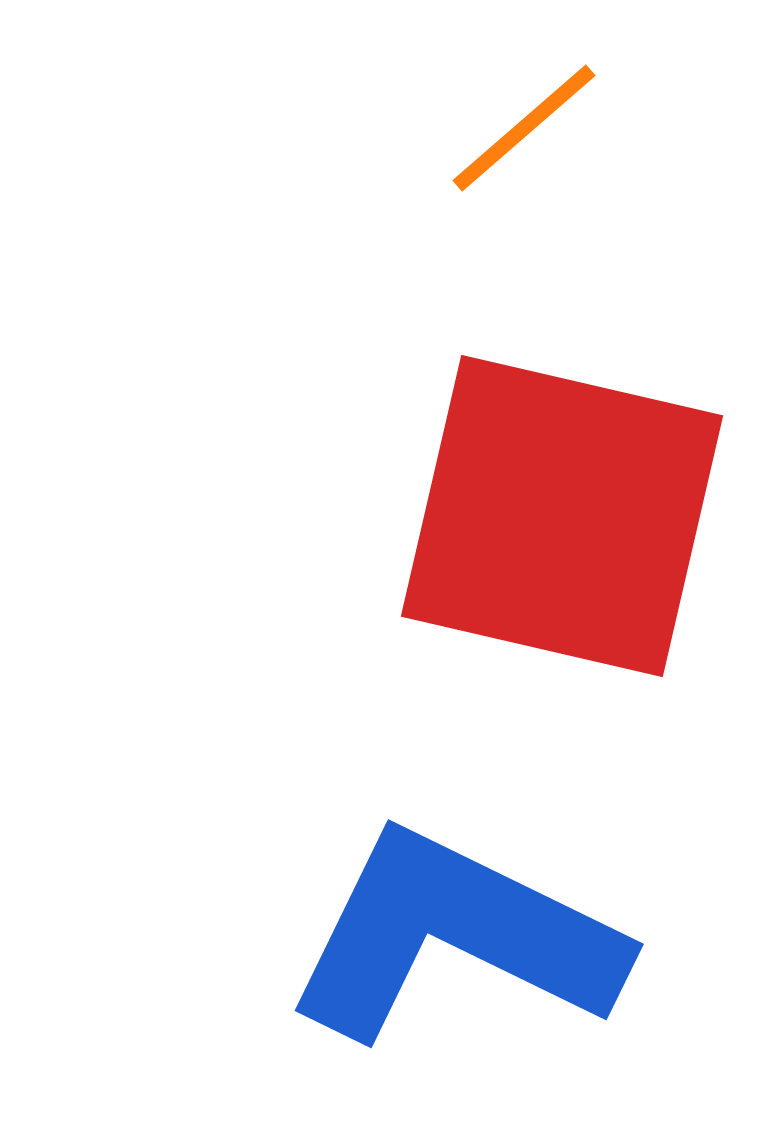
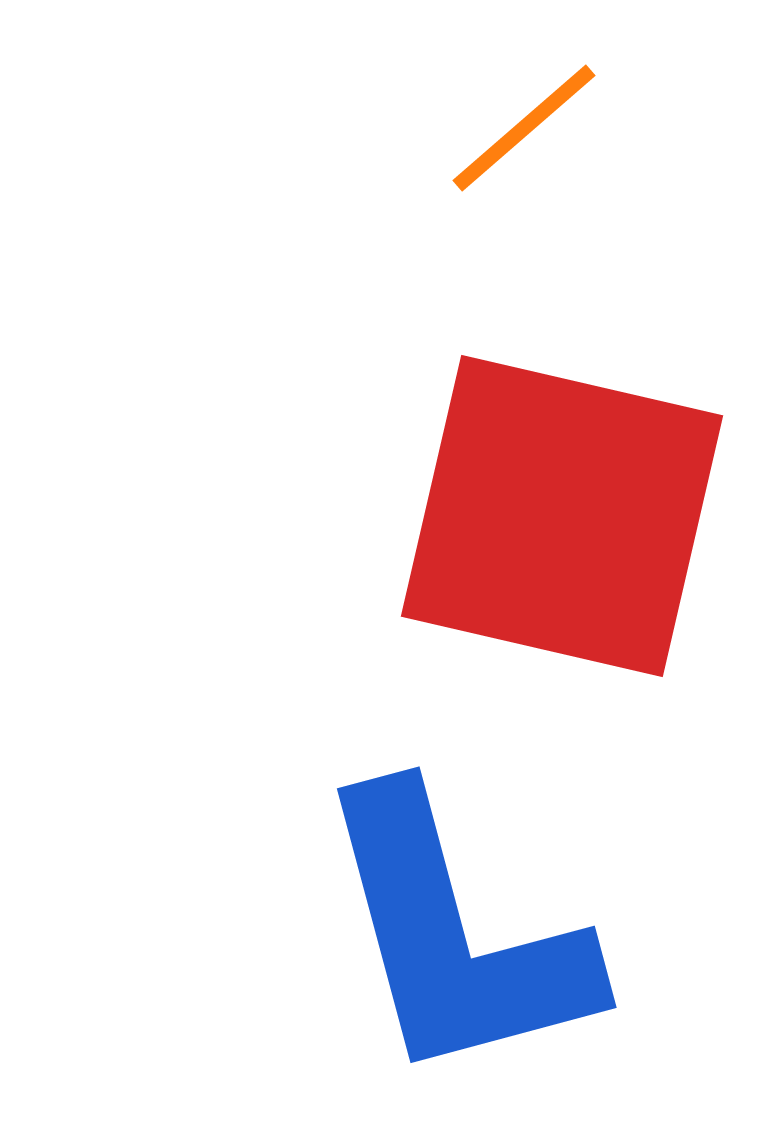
blue L-shape: rotated 131 degrees counterclockwise
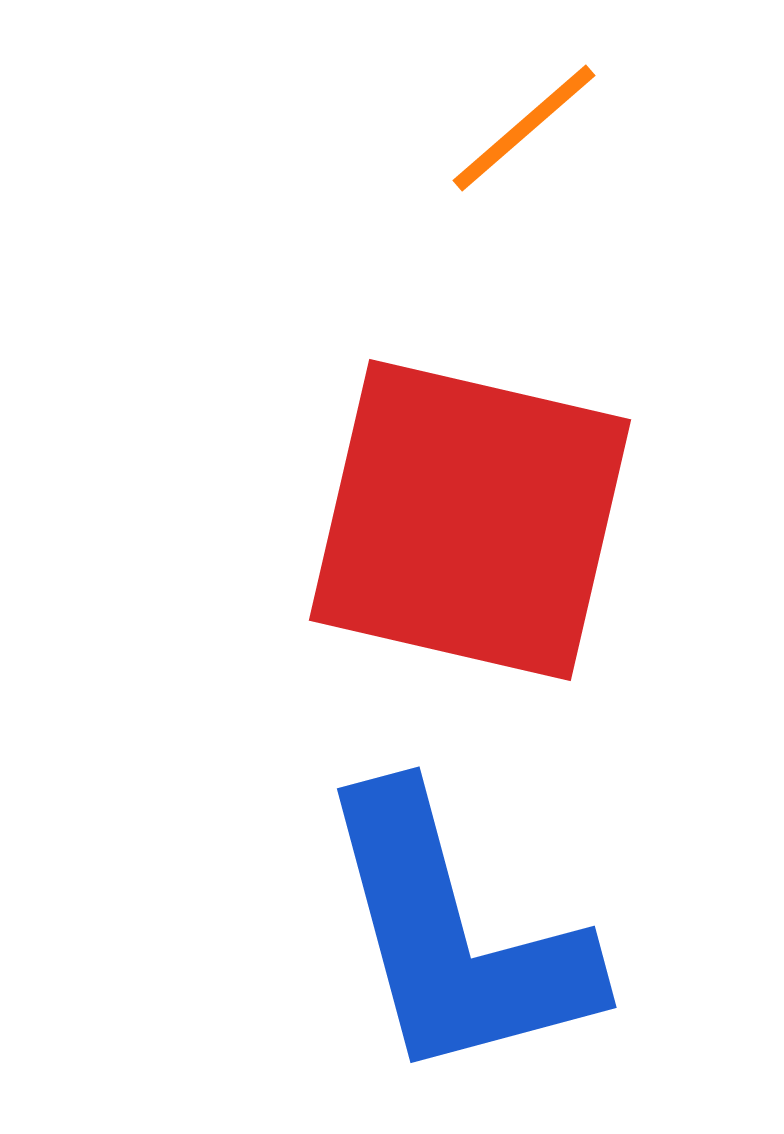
red square: moved 92 px left, 4 px down
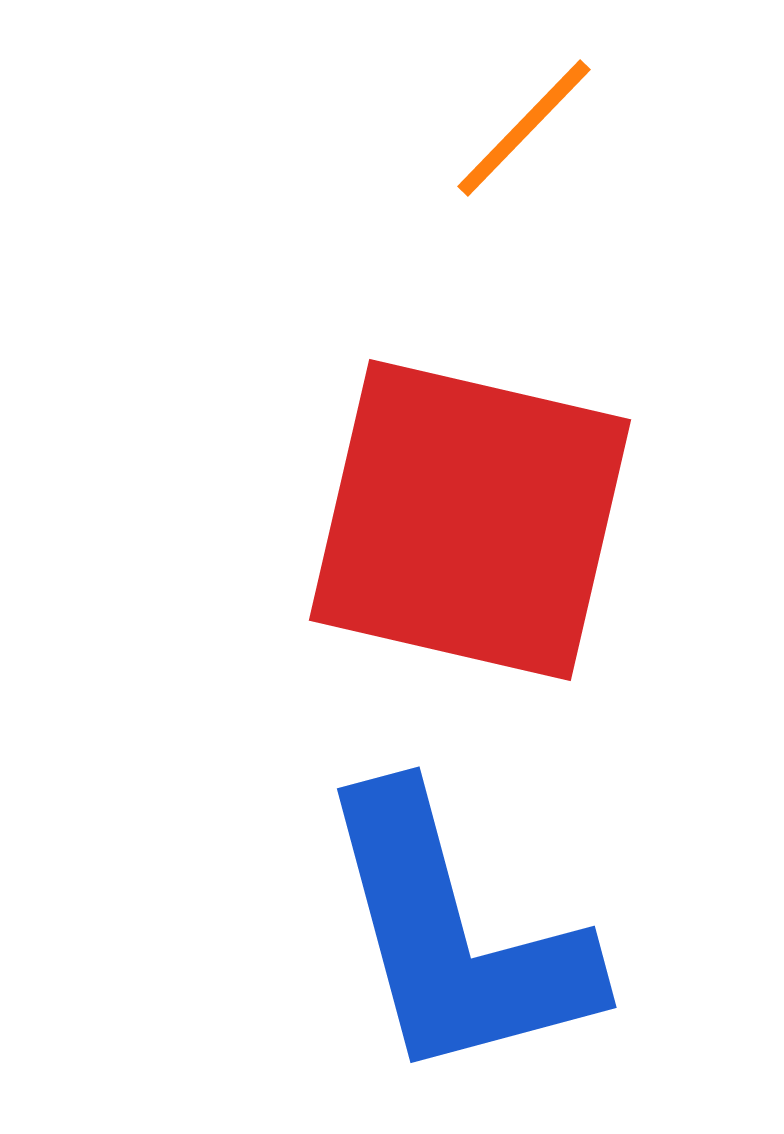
orange line: rotated 5 degrees counterclockwise
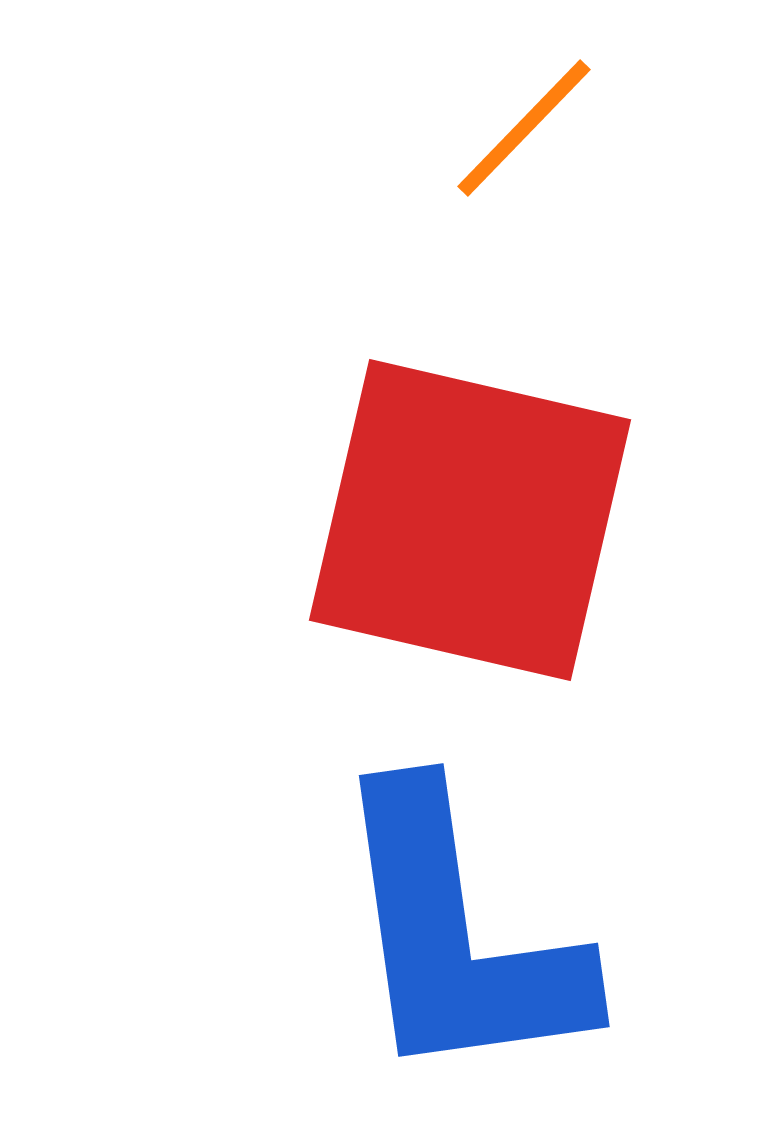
blue L-shape: moved 3 px right; rotated 7 degrees clockwise
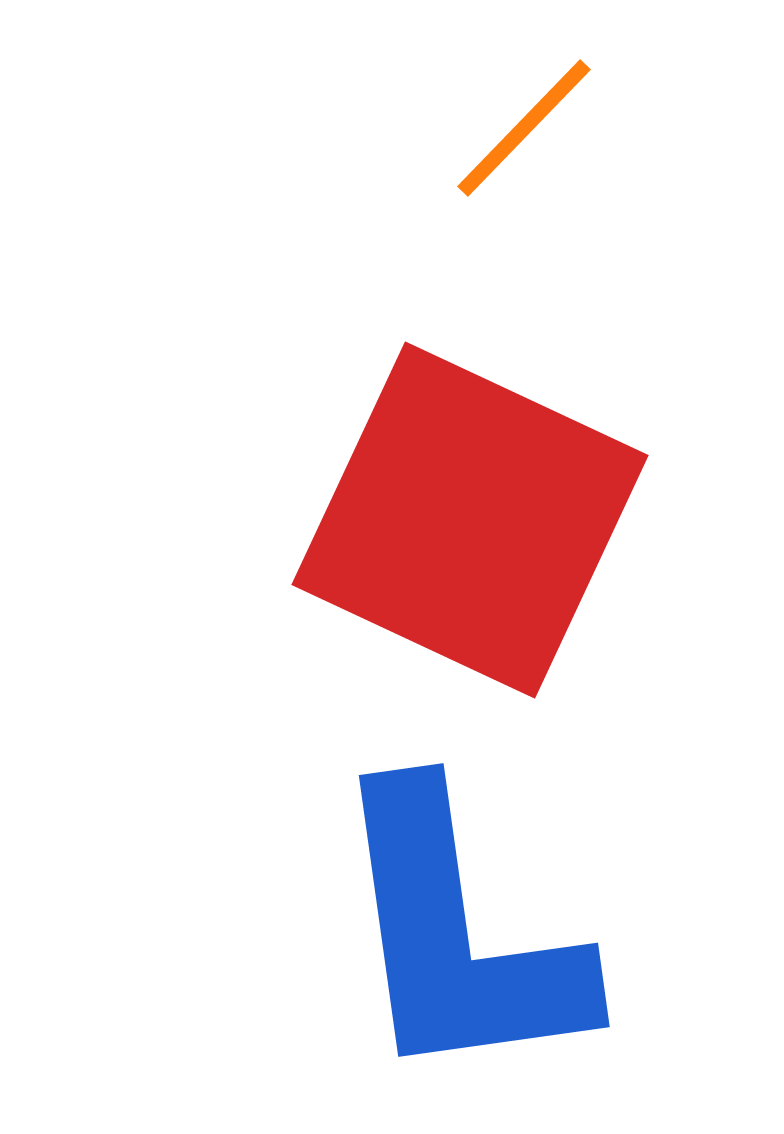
red square: rotated 12 degrees clockwise
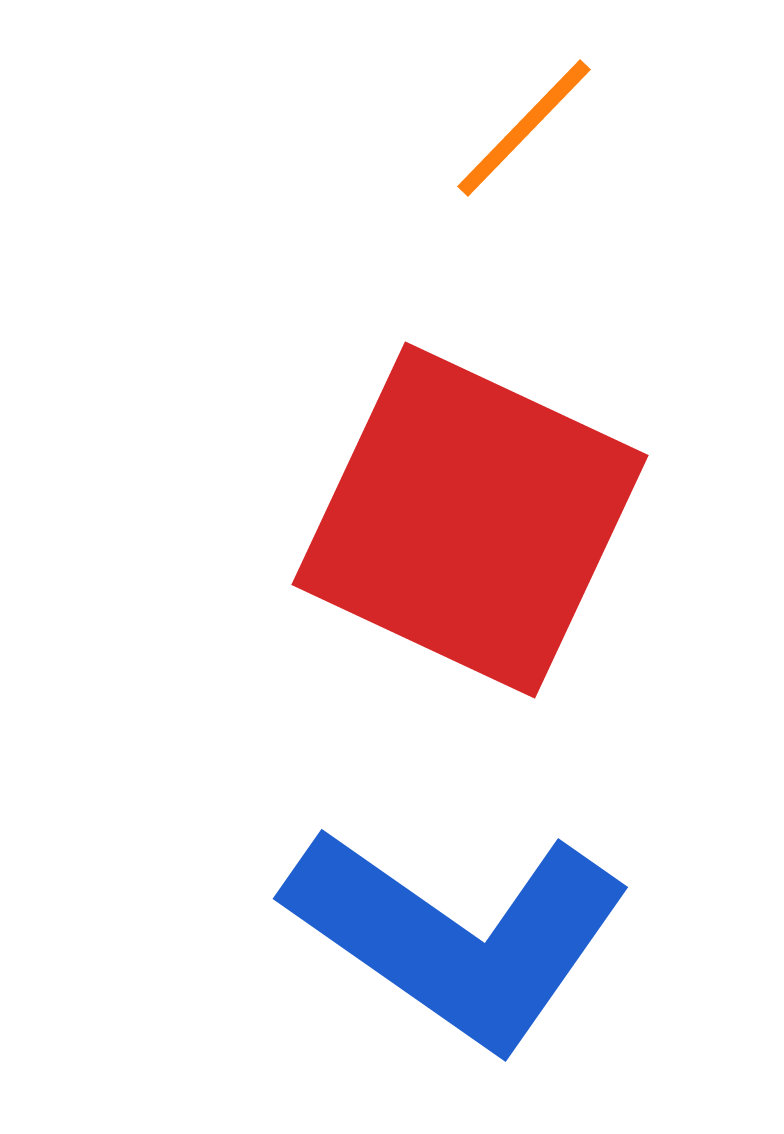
blue L-shape: rotated 47 degrees counterclockwise
